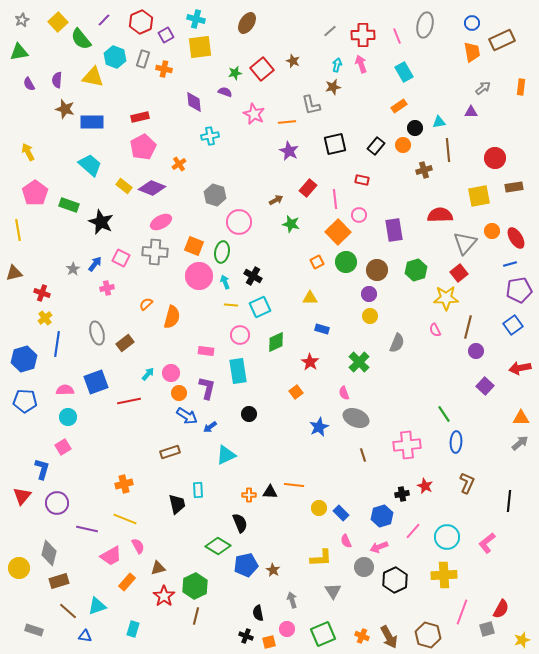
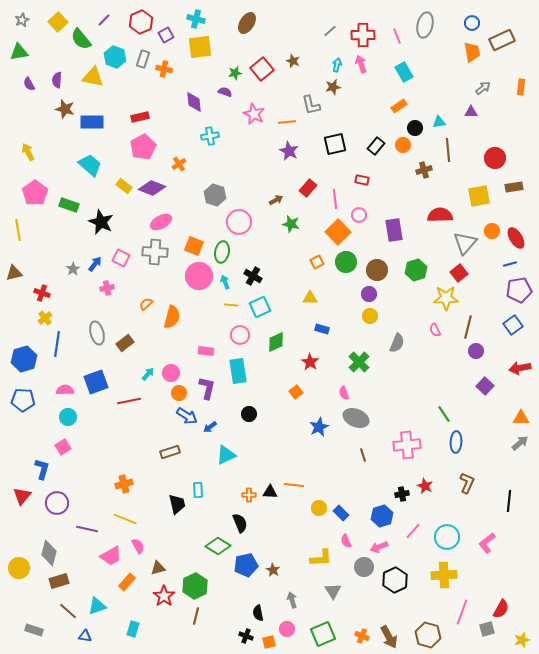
blue pentagon at (25, 401): moved 2 px left, 1 px up
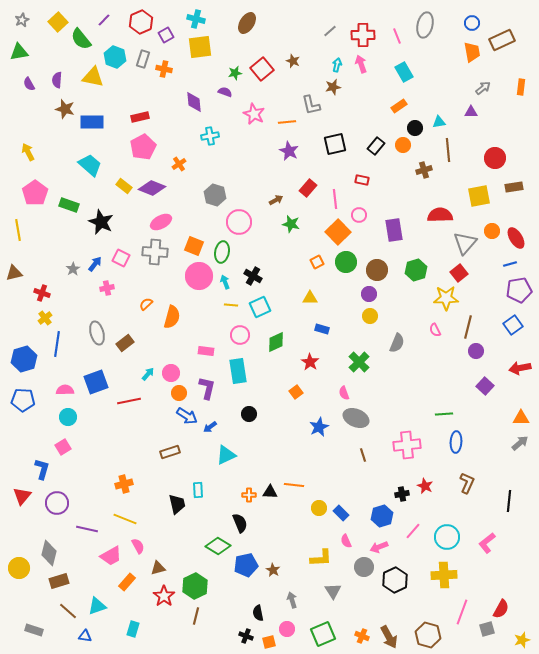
green line at (444, 414): rotated 60 degrees counterclockwise
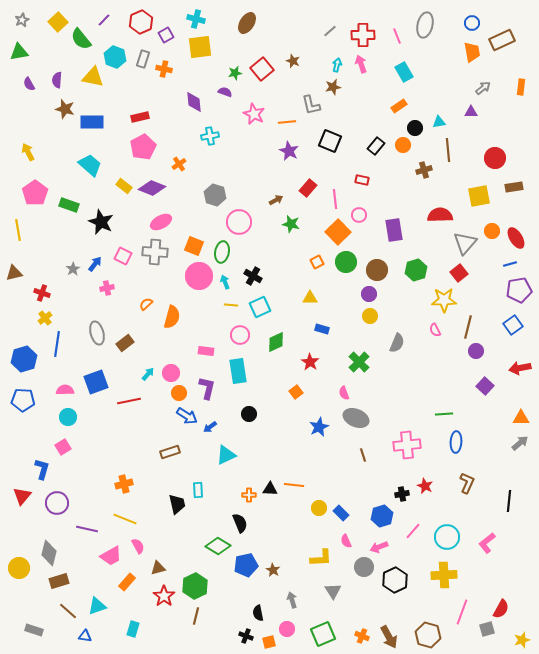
black square at (335, 144): moved 5 px left, 3 px up; rotated 35 degrees clockwise
pink square at (121, 258): moved 2 px right, 2 px up
yellow star at (446, 298): moved 2 px left, 2 px down
black triangle at (270, 492): moved 3 px up
